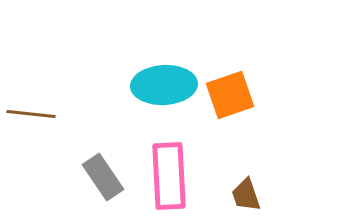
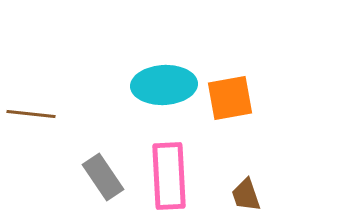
orange square: moved 3 px down; rotated 9 degrees clockwise
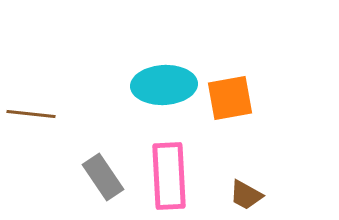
brown trapezoid: rotated 42 degrees counterclockwise
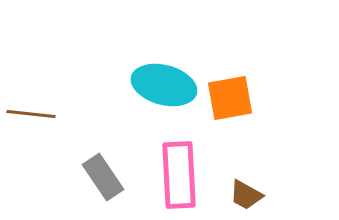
cyan ellipse: rotated 18 degrees clockwise
pink rectangle: moved 10 px right, 1 px up
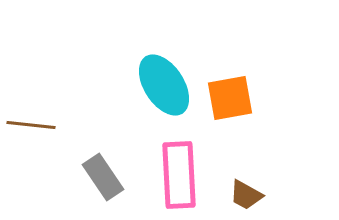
cyan ellipse: rotated 42 degrees clockwise
brown line: moved 11 px down
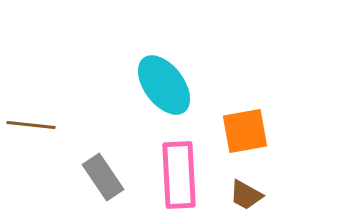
cyan ellipse: rotated 4 degrees counterclockwise
orange square: moved 15 px right, 33 px down
